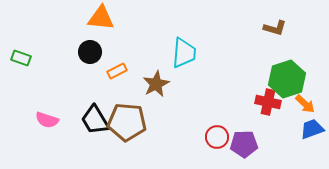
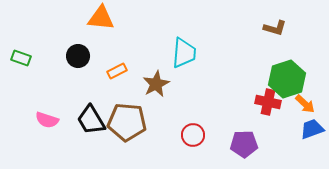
black circle: moved 12 px left, 4 px down
black trapezoid: moved 4 px left
red circle: moved 24 px left, 2 px up
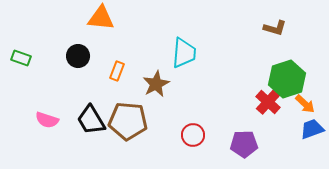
orange rectangle: rotated 42 degrees counterclockwise
red cross: rotated 30 degrees clockwise
brown pentagon: moved 1 px right, 1 px up
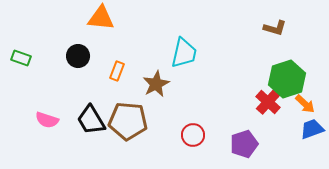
cyan trapezoid: rotated 8 degrees clockwise
purple pentagon: rotated 16 degrees counterclockwise
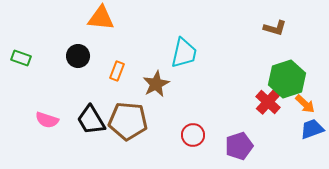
purple pentagon: moved 5 px left, 2 px down
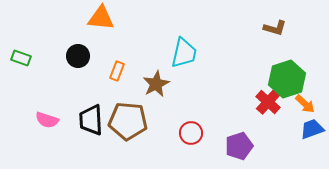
black trapezoid: rotated 28 degrees clockwise
red circle: moved 2 px left, 2 px up
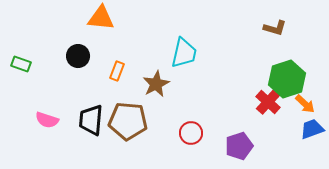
green rectangle: moved 6 px down
black trapezoid: rotated 8 degrees clockwise
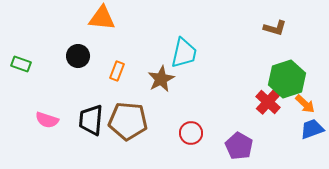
orange triangle: moved 1 px right
brown star: moved 5 px right, 5 px up
purple pentagon: rotated 24 degrees counterclockwise
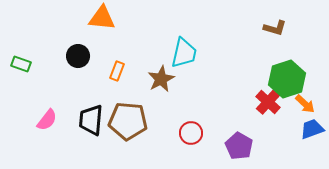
pink semicircle: rotated 70 degrees counterclockwise
